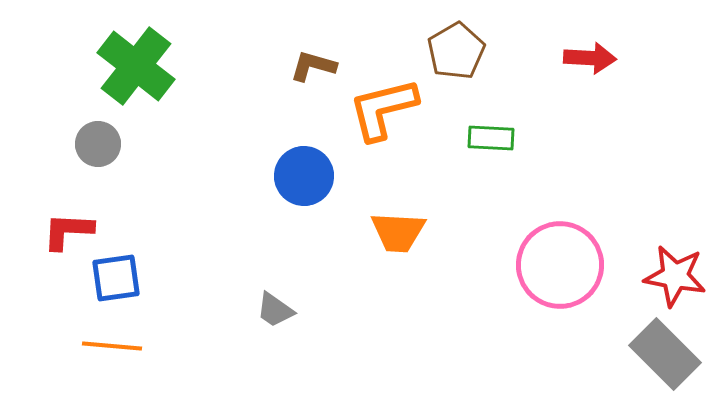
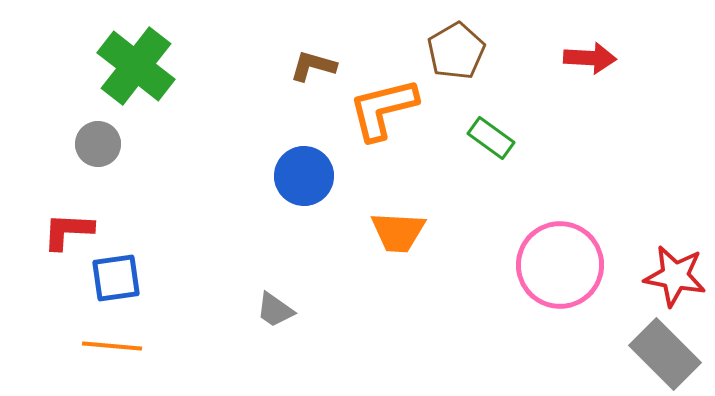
green rectangle: rotated 33 degrees clockwise
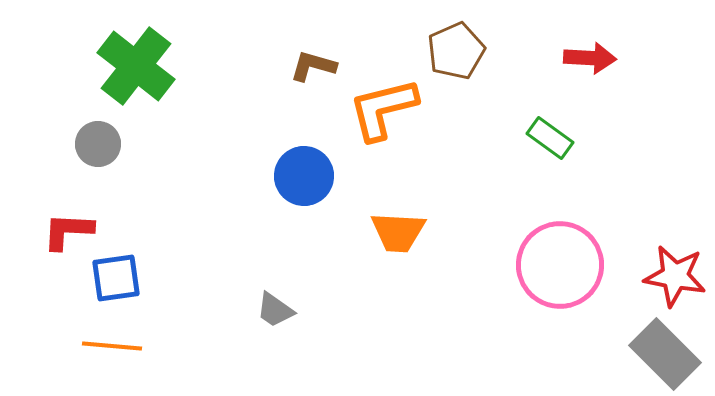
brown pentagon: rotated 6 degrees clockwise
green rectangle: moved 59 px right
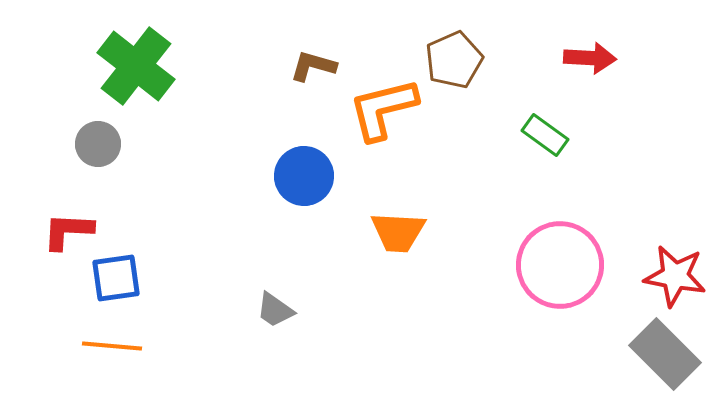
brown pentagon: moved 2 px left, 9 px down
green rectangle: moved 5 px left, 3 px up
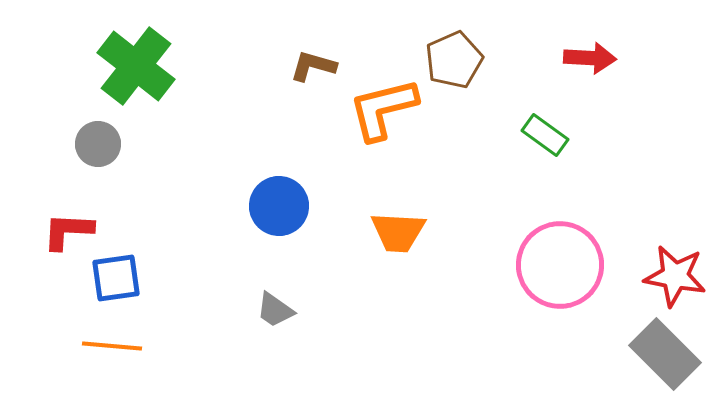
blue circle: moved 25 px left, 30 px down
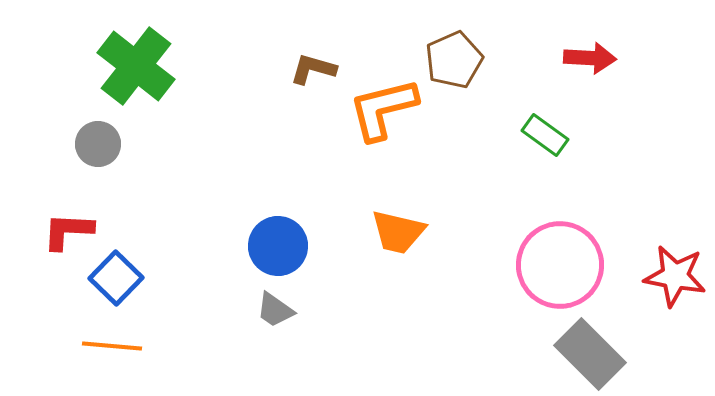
brown L-shape: moved 3 px down
blue circle: moved 1 px left, 40 px down
orange trapezoid: rotated 10 degrees clockwise
blue square: rotated 38 degrees counterclockwise
gray rectangle: moved 75 px left
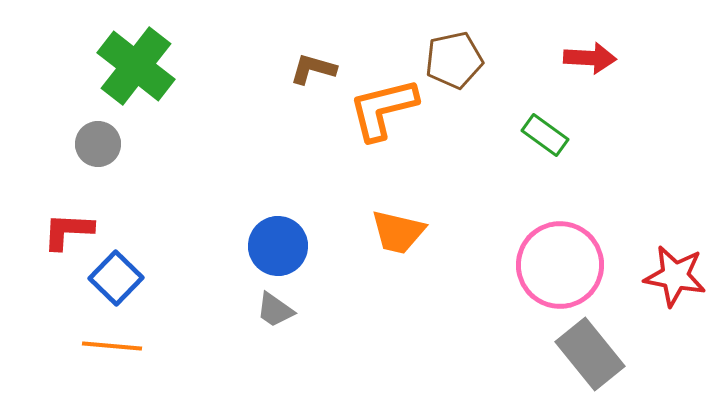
brown pentagon: rotated 12 degrees clockwise
gray rectangle: rotated 6 degrees clockwise
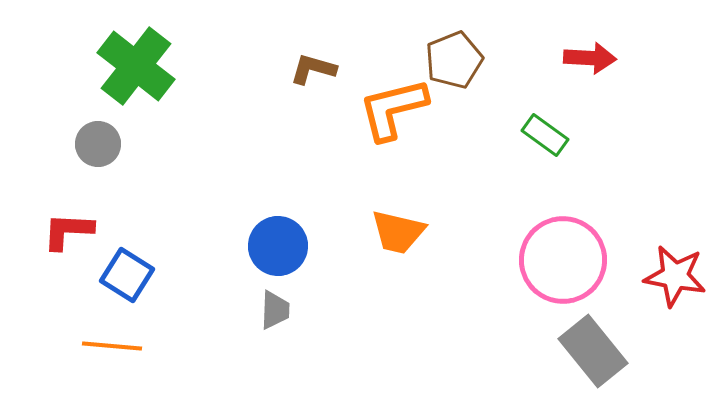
brown pentagon: rotated 10 degrees counterclockwise
orange L-shape: moved 10 px right
pink circle: moved 3 px right, 5 px up
blue square: moved 11 px right, 3 px up; rotated 12 degrees counterclockwise
gray trapezoid: rotated 123 degrees counterclockwise
gray rectangle: moved 3 px right, 3 px up
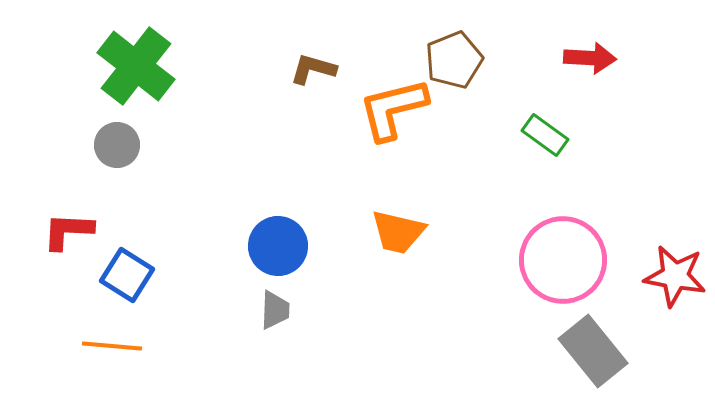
gray circle: moved 19 px right, 1 px down
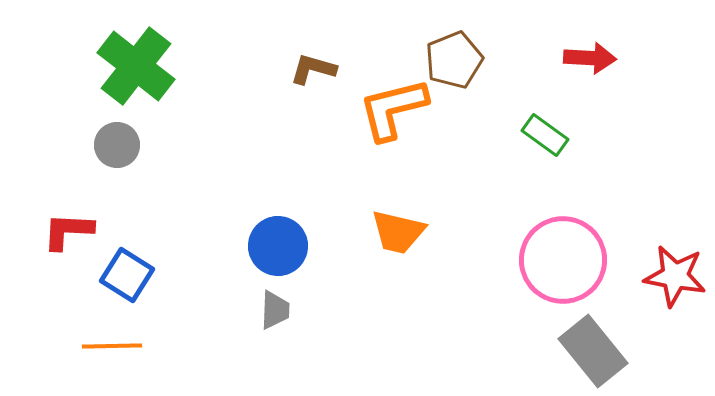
orange line: rotated 6 degrees counterclockwise
